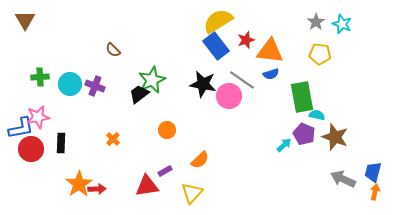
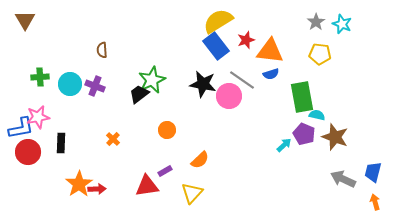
brown semicircle: moved 11 px left; rotated 42 degrees clockwise
red circle: moved 3 px left, 3 px down
orange arrow: moved 10 px down; rotated 28 degrees counterclockwise
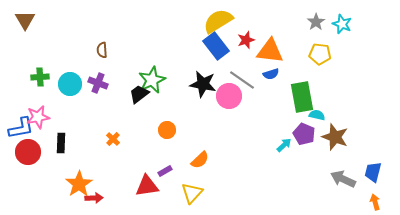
purple cross: moved 3 px right, 3 px up
red arrow: moved 3 px left, 9 px down
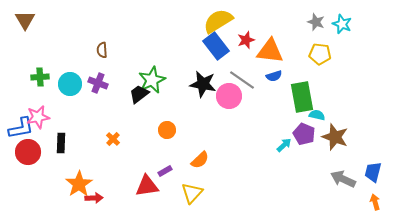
gray star: rotated 18 degrees counterclockwise
blue semicircle: moved 3 px right, 2 px down
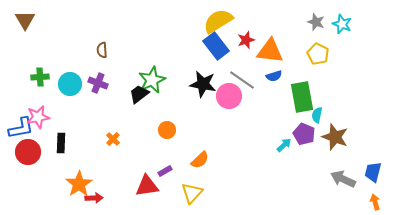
yellow pentagon: moved 2 px left; rotated 20 degrees clockwise
cyan semicircle: rotated 91 degrees counterclockwise
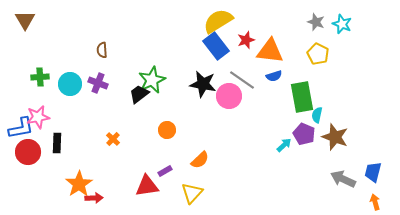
black rectangle: moved 4 px left
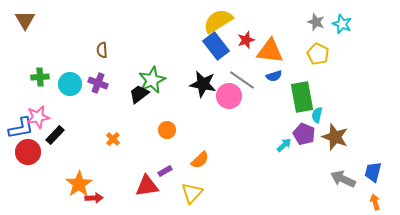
black rectangle: moved 2 px left, 8 px up; rotated 42 degrees clockwise
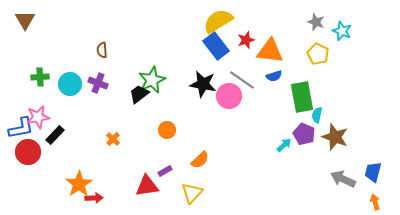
cyan star: moved 7 px down
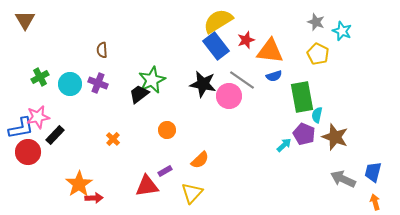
green cross: rotated 24 degrees counterclockwise
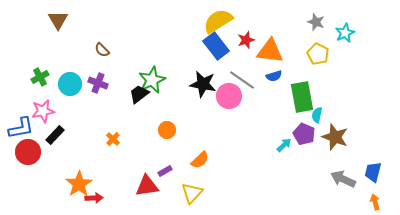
brown triangle: moved 33 px right
cyan star: moved 3 px right, 2 px down; rotated 24 degrees clockwise
brown semicircle: rotated 42 degrees counterclockwise
pink star: moved 5 px right, 6 px up
